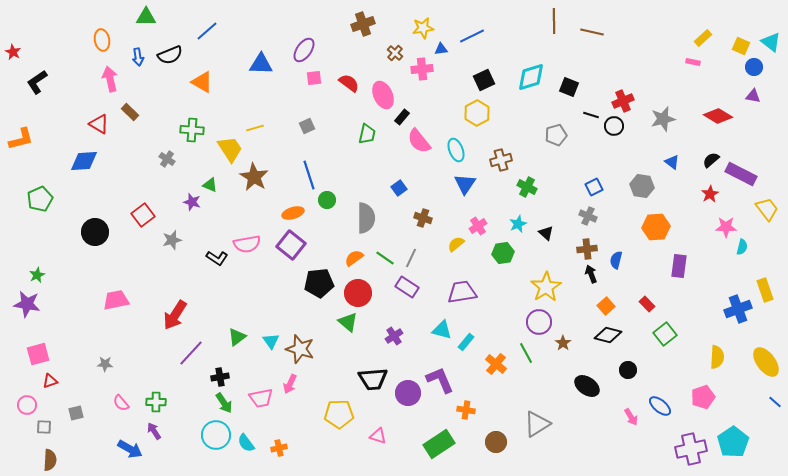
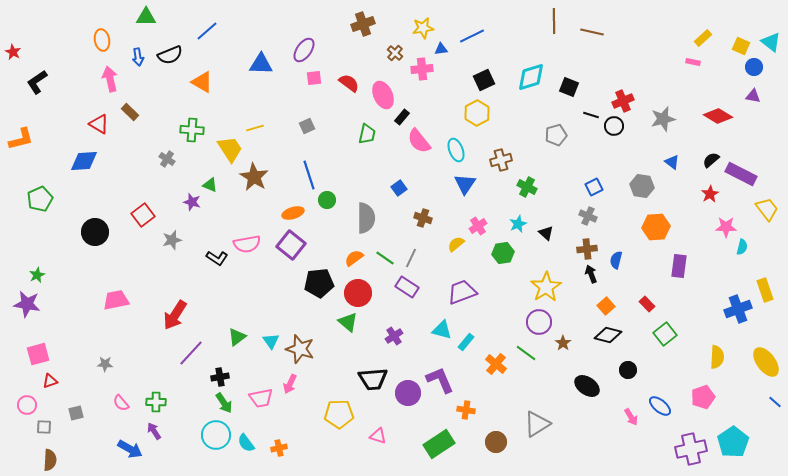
purple trapezoid at (462, 292): rotated 12 degrees counterclockwise
green line at (526, 353): rotated 25 degrees counterclockwise
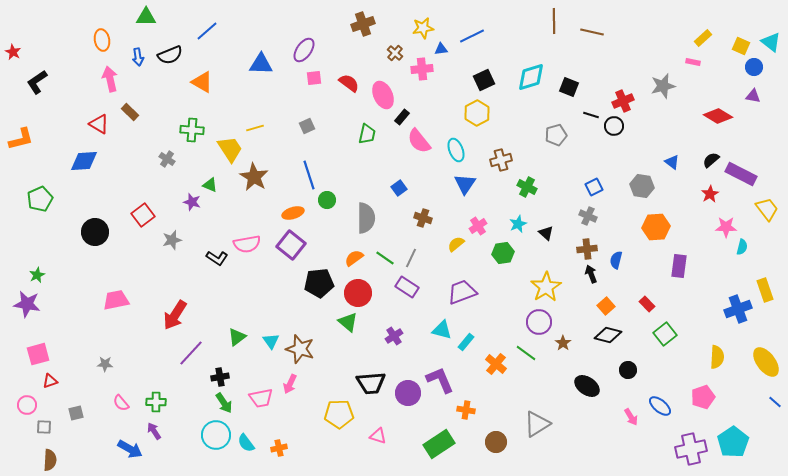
gray star at (663, 119): moved 33 px up
black trapezoid at (373, 379): moved 2 px left, 4 px down
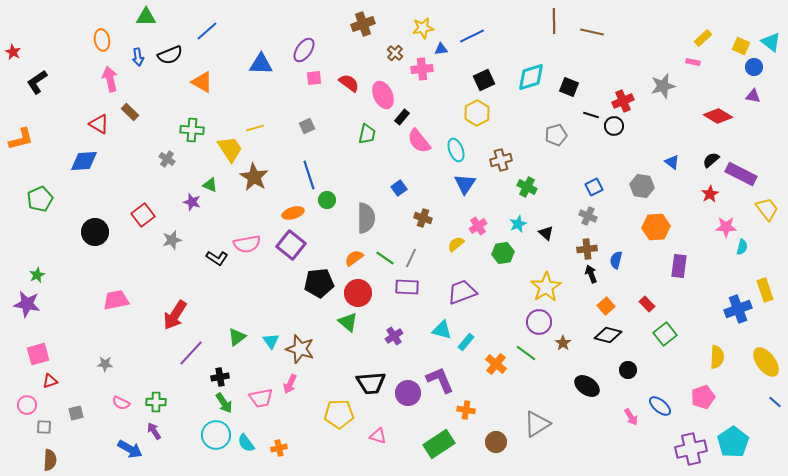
purple rectangle at (407, 287): rotated 30 degrees counterclockwise
pink semicircle at (121, 403): rotated 24 degrees counterclockwise
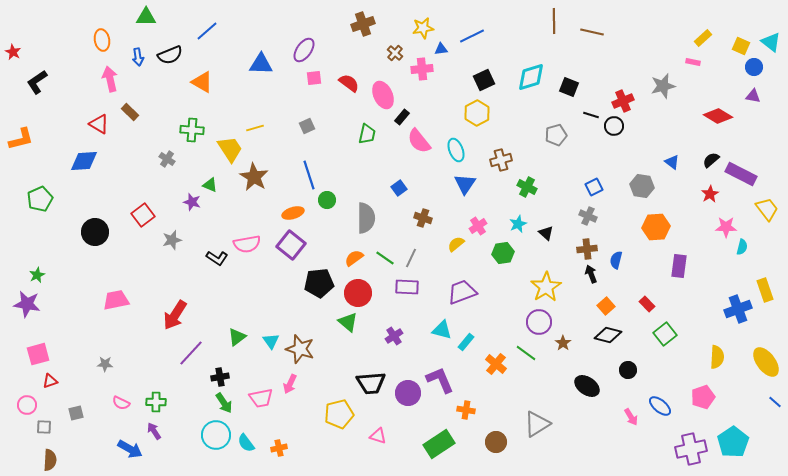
yellow pentagon at (339, 414): rotated 12 degrees counterclockwise
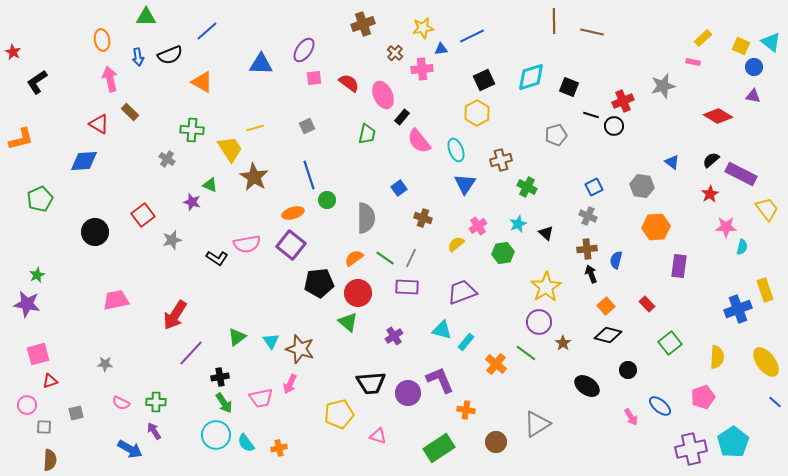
green square at (665, 334): moved 5 px right, 9 px down
green rectangle at (439, 444): moved 4 px down
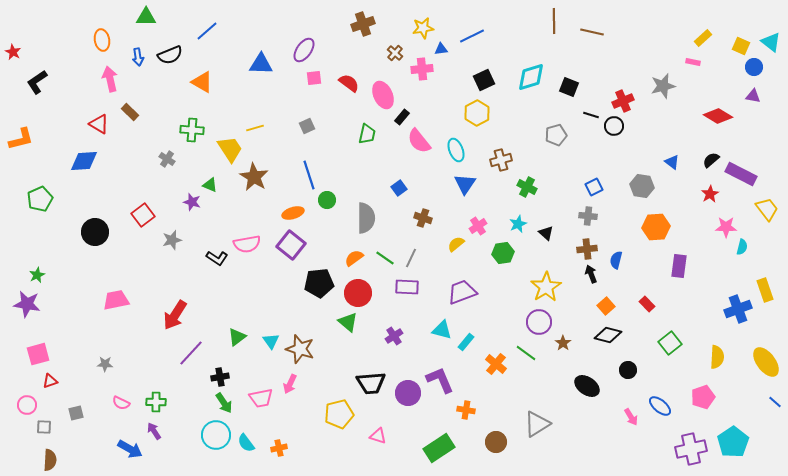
gray cross at (588, 216): rotated 18 degrees counterclockwise
